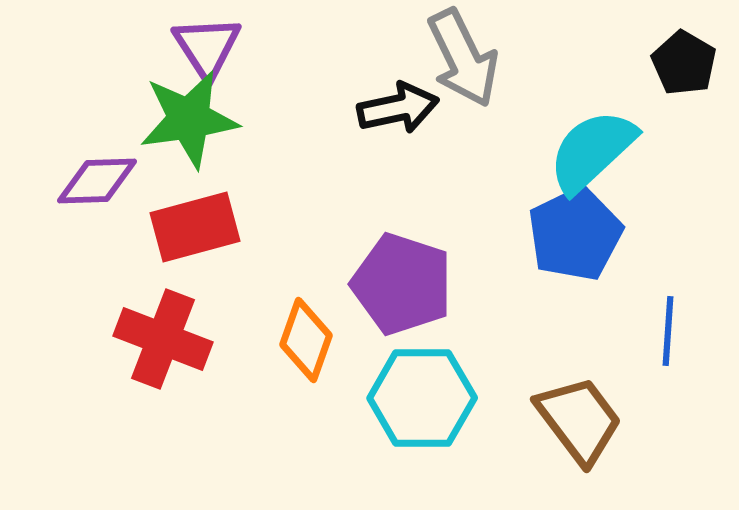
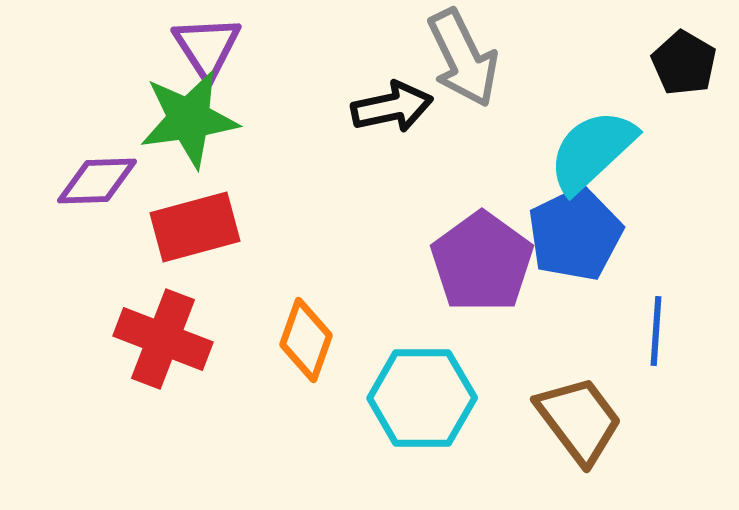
black arrow: moved 6 px left, 1 px up
purple pentagon: moved 80 px right, 22 px up; rotated 18 degrees clockwise
blue line: moved 12 px left
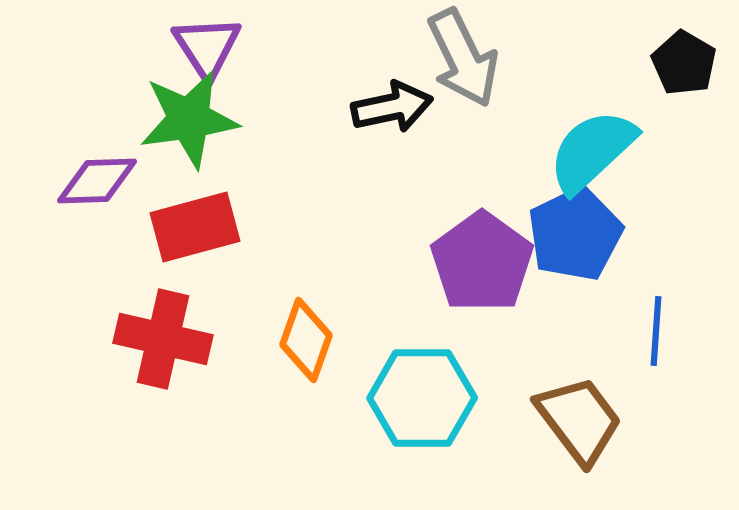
red cross: rotated 8 degrees counterclockwise
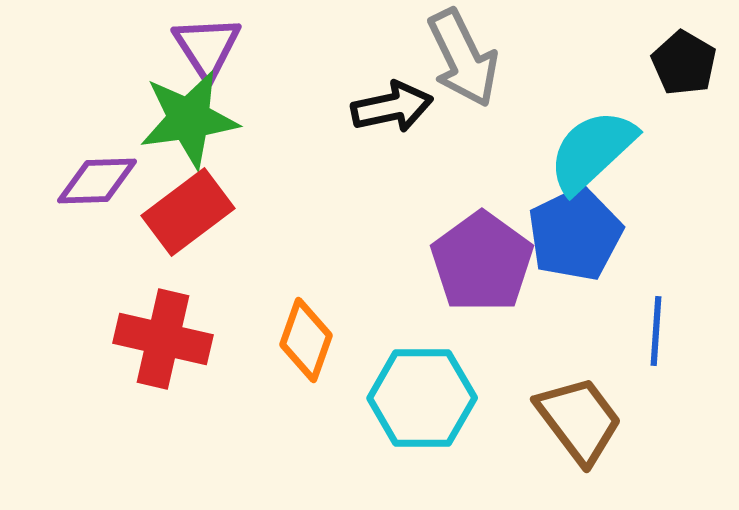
red rectangle: moved 7 px left, 15 px up; rotated 22 degrees counterclockwise
